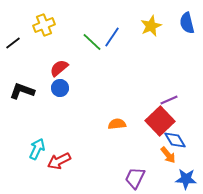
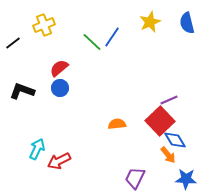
yellow star: moved 1 px left, 4 px up
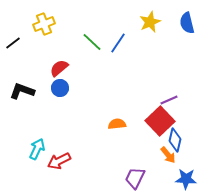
yellow cross: moved 1 px up
blue line: moved 6 px right, 6 px down
blue diamond: rotated 45 degrees clockwise
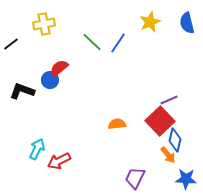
yellow cross: rotated 10 degrees clockwise
black line: moved 2 px left, 1 px down
blue circle: moved 10 px left, 8 px up
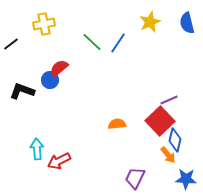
cyan arrow: rotated 30 degrees counterclockwise
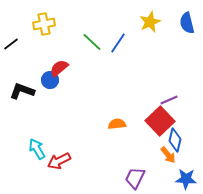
cyan arrow: rotated 25 degrees counterclockwise
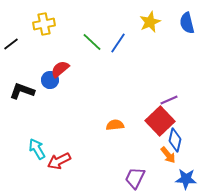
red semicircle: moved 1 px right, 1 px down
orange semicircle: moved 2 px left, 1 px down
